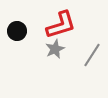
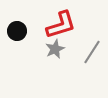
gray line: moved 3 px up
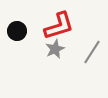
red L-shape: moved 2 px left, 1 px down
